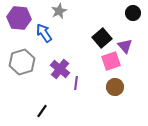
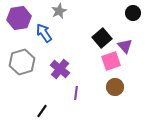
purple hexagon: rotated 15 degrees counterclockwise
purple line: moved 10 px down
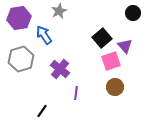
blue arrow: moved 2 px down
gray hexagon: moved 1 px left, 3 px up
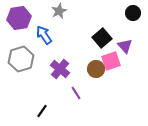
brown circle: moved 19 px left, 18 px up
purple line: rotated 40 degrees counterclockwise
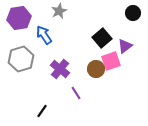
purple triangle: rotated 35 degrees clockwise
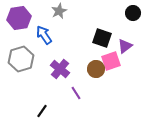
black square: rotated 30 degrees counterclockwise
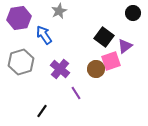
black square: moved 2 px right, 1 px up; rotated 18 degrees clockwise
gray hexagon: moved 3 px down
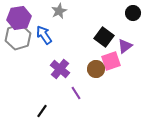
gray hexagon: moved 3 px left, 25 px up
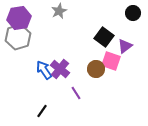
blue arrow: moved 35 px down
pink square: rotated 36 degrees clockwise
